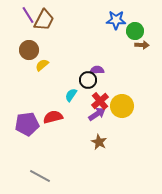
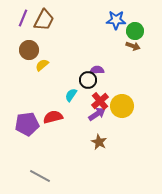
purple line: moved 5 px left, 3 px down; rotated 54 degrees clockwise
brown arrow: moved 9 px left, 1 px down; rotated 16 degrees clockwise
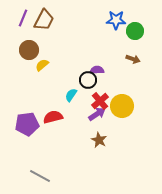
brown arrow: moved 13 px down
brown star: moved 2 px up
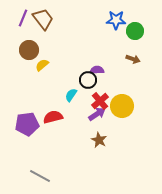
brown trapezoid: moved 1 px left, 1 px up; rotated 65 degrees counterclockwise
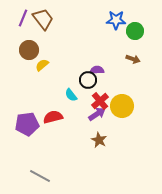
cyan semicircle: rotated 72 degrees counterclockwise
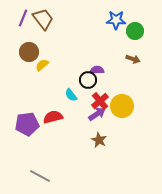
brown circle: moved 2 px down
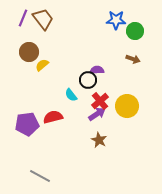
yellow circle: moved 5 px right
